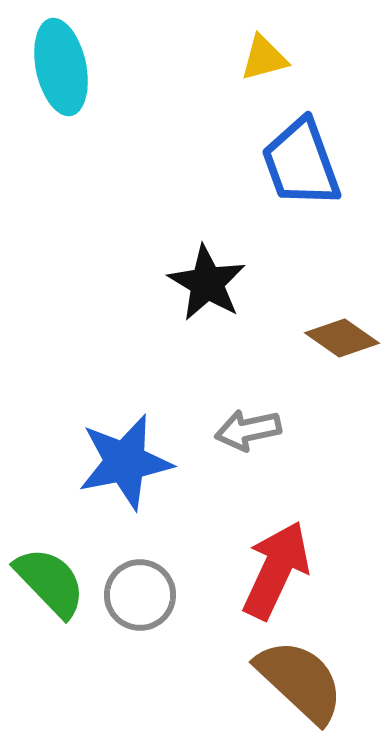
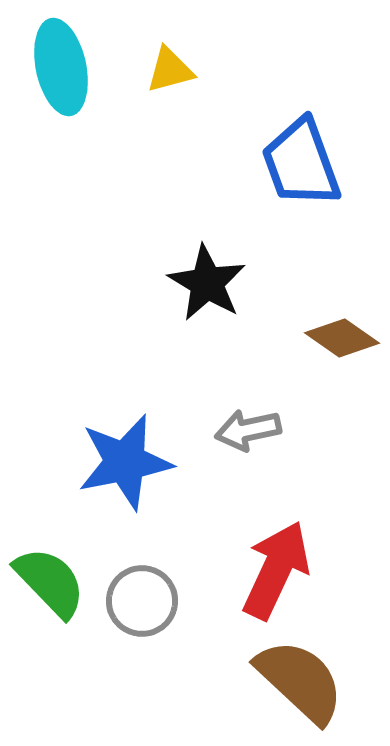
yellow triangle: moved 94 px left, 12 px down
gray circle: moved 2 px right, 6 px down
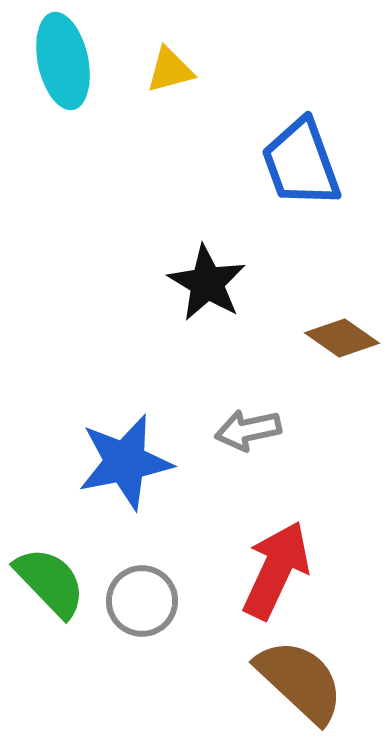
cyan ellipse: moved 2 px right, 6 px up
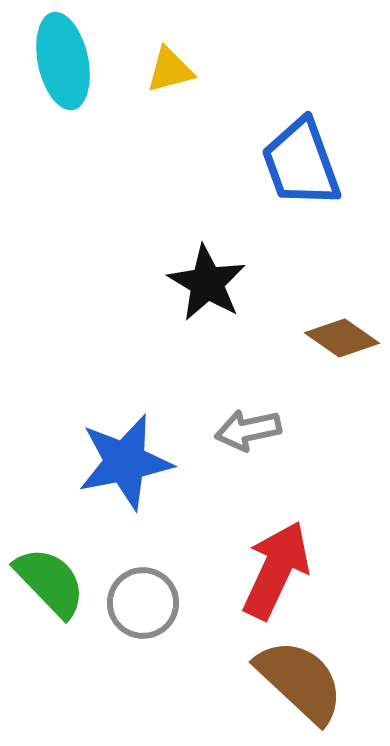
gray circle: moved 1 px right, 2 px down
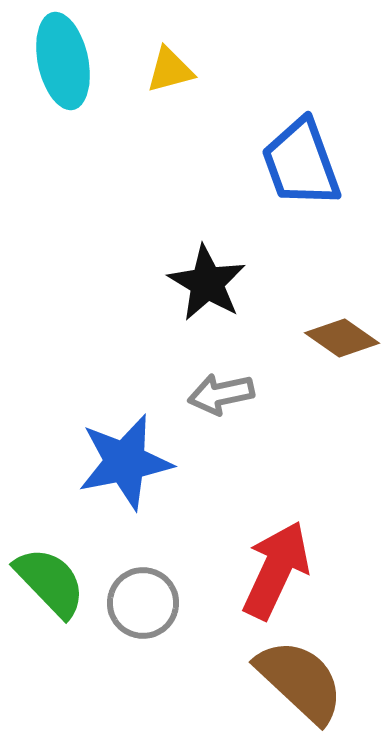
gray arrow: moved 27 px left, 36 px up
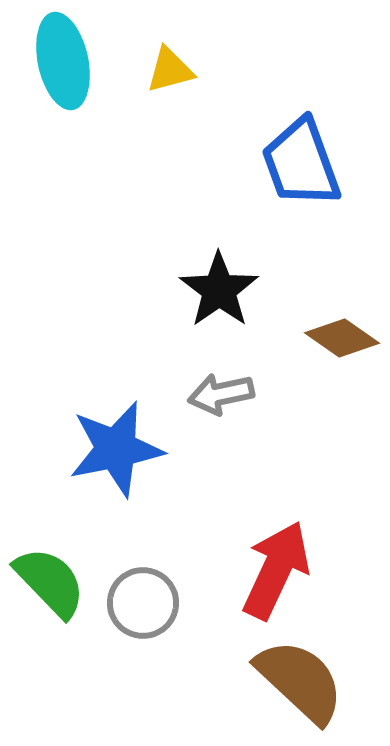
black star: moved 12 px right, 7 px down; rotated 6 degrees clockwise
blue star: moved 9 px left, 13 px up
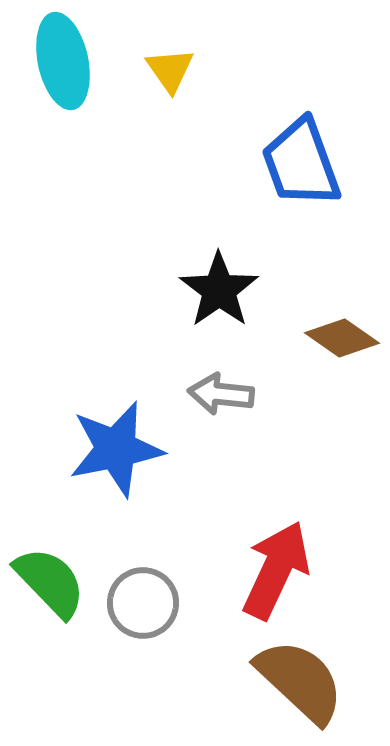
yellow triangle: rotated 50 degrees counterclockwise
gray arrow: rotated 18 degrees clockwise
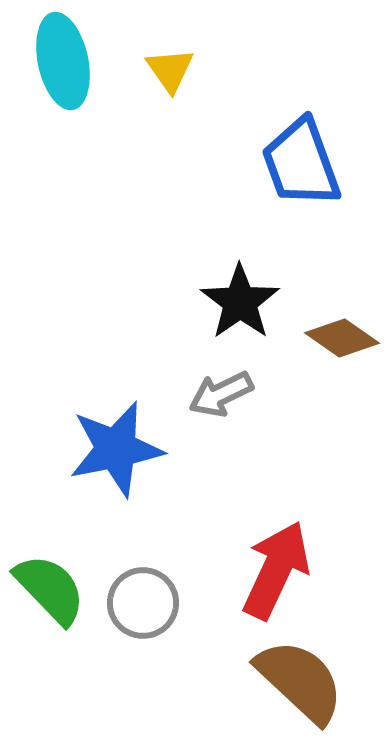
black star: moved 21 px right, 12 px down
gray arrow: rotated 32 degrees counterclockwise
green semicircle: moved 7 px down
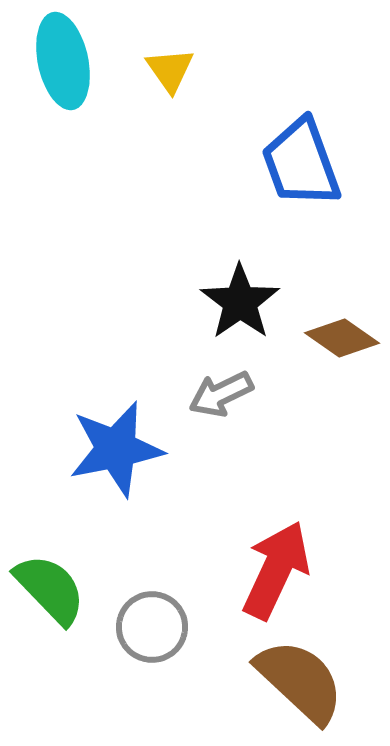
gray circle: moved 9 px right, 24 px down
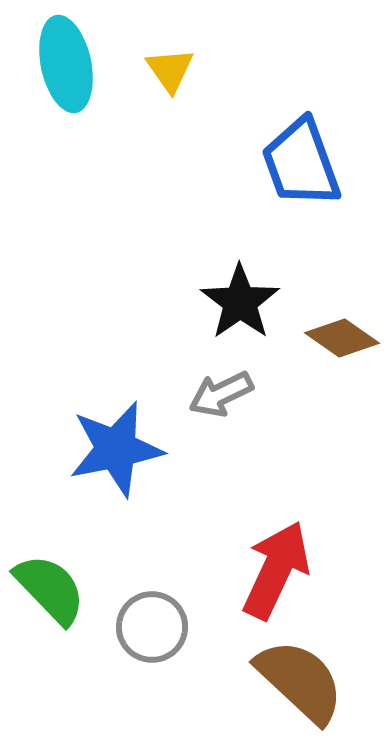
cyan ellipse: moved 3 px right, 3 px down
